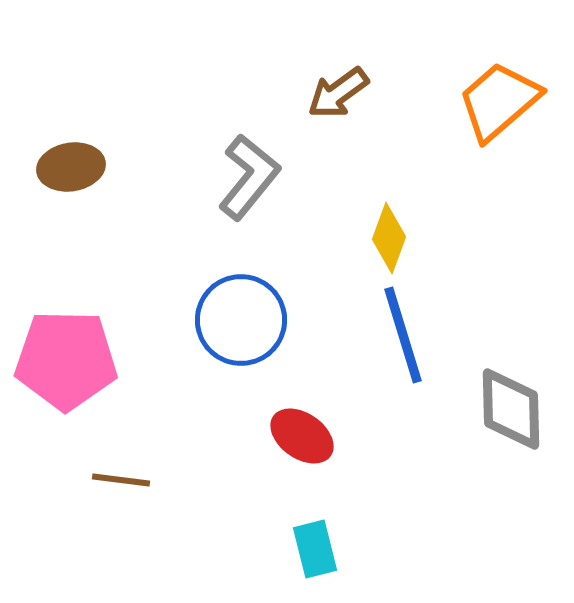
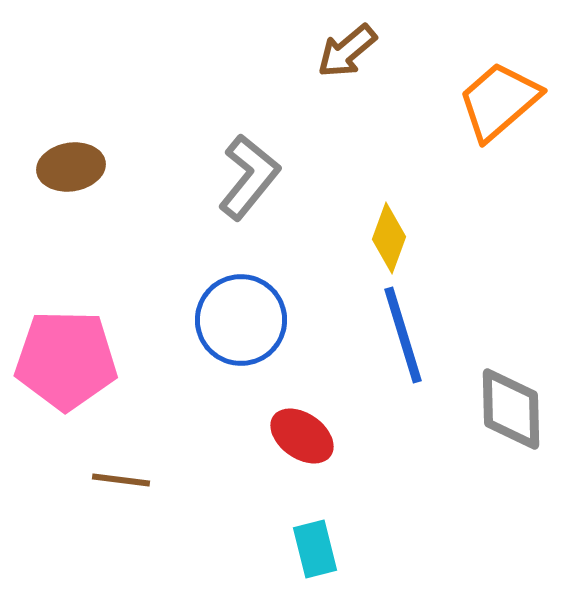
brown arrow: moved 9 px right, 42 px up; rotated 4 degrees counterclockwise
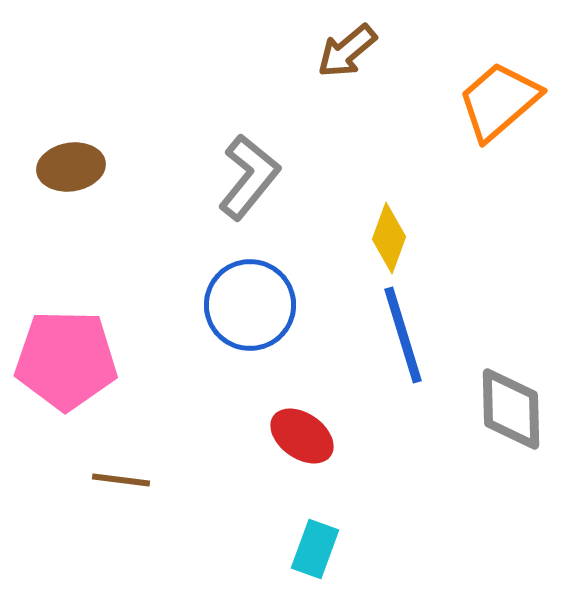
blue circle: moved 9 px right, 15 px up
cyan rectangle: rotated 34 degrees clockwise
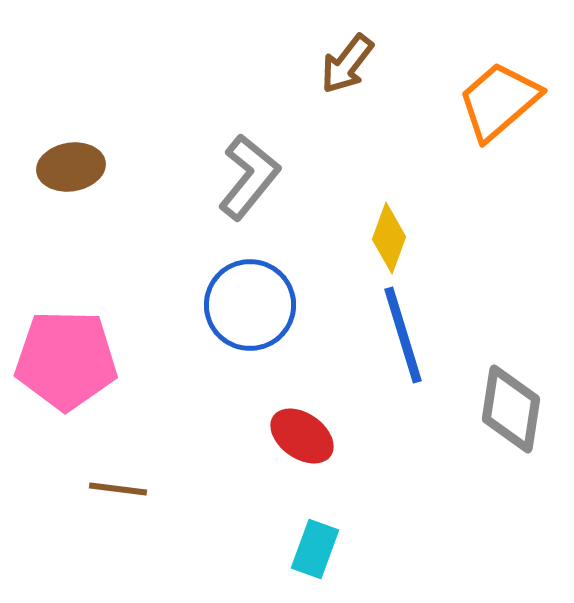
brown arrow: moved 13 px down; rotated 12 degrees counterclockwise
gray diamond: rotated 10 degrees clockwise
brown line: moved 3 px left, 9 px down
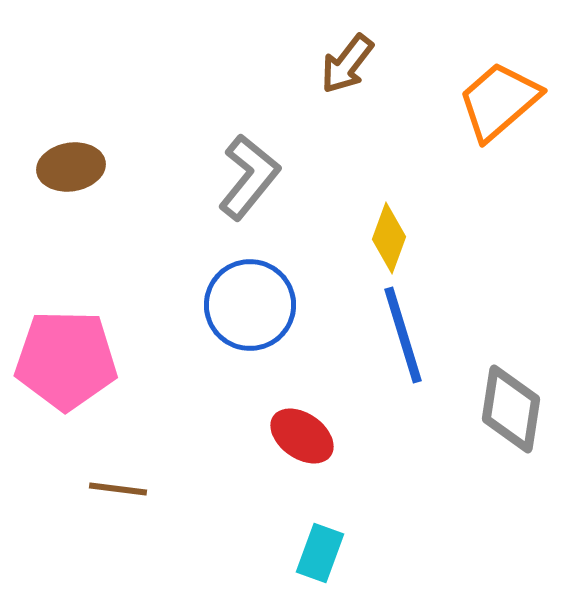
cyan rectangle: moved 5 px right, 4 px down
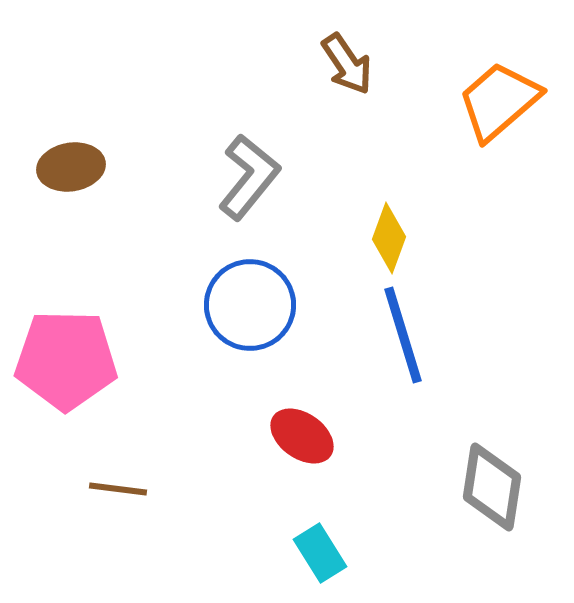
brown arrow: rotated 72 degrees counterclockwise
gray diamond: moved 19 px left, 78 px down
cyan rectangle: rotated 52 degrees counterclockwise
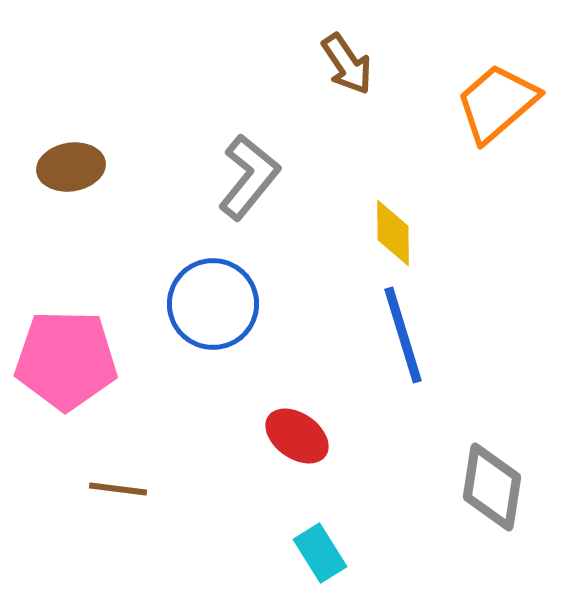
orange trapezoid: moved 2 px left, 2 px down
yellow diamond: moved 4 px right, 5 px up; rotated 20 degrees counterclockwise
blue circle: moved 37 px left, 1 px up
red ellipse: moved 5 px left
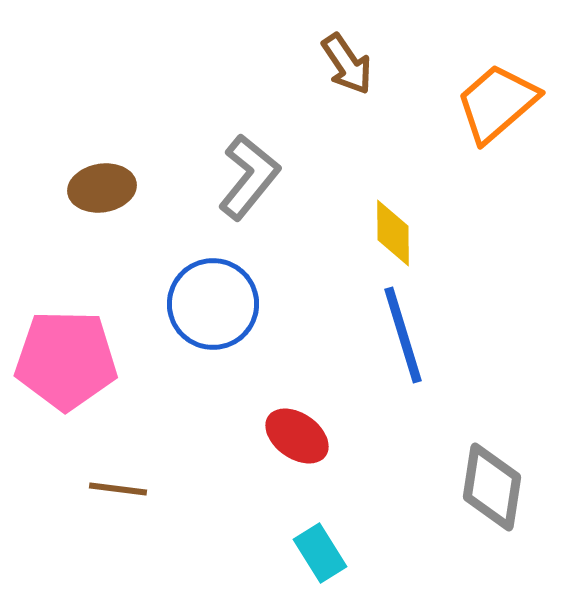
brown ellipse: moved 31 px right, 21 px down
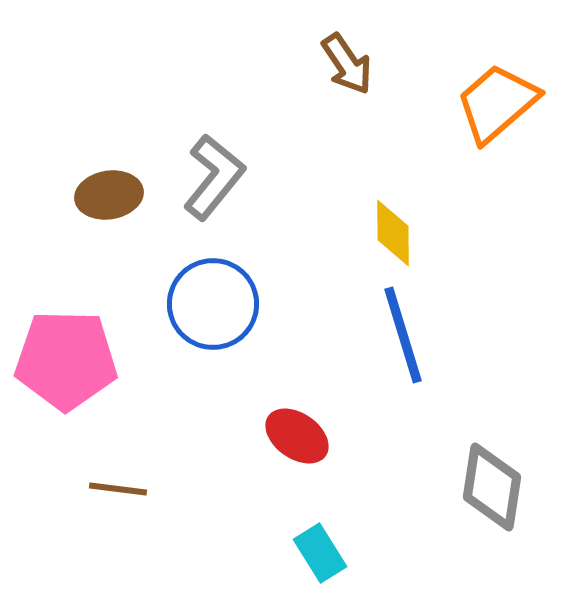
gray L-shape: moved 35 px left
brown ellipse: moved 7 px right, 7 px down
